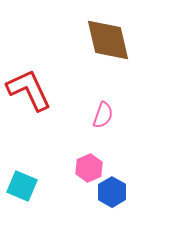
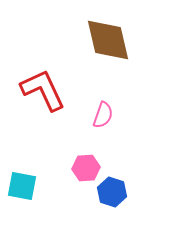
red L-shape: moved 14 px right
pink hexagon: moved 3 px left; rotated 20 degrees clockwise
cyan square: rotated 12 degrees counterclockwise
blue hexagon: rotated 12 degrees counterclockwise
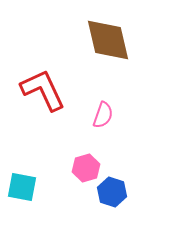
pink hexagon: rotated 12 degrees counterclockwise
cyan square: moved 1 px down
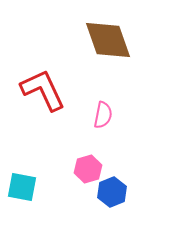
brown diamond: rotated 6 degrees counterclockwise
pink semicircle: rotated 8 degrees counterclockwise
pink hexagon: moved 2 px right, 1 px down
blue hexagon: rotated 20 degrees clockwise
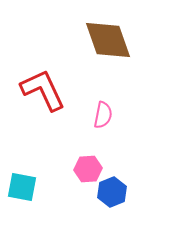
pink hexagon: rotated 12 degrees clockwise
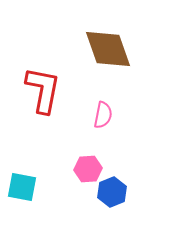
brown diamond: moved 9 px down
red L-shape: rotated 36 degrees clockwise
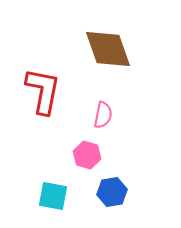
red L-shape: moved 1 px down
pink hexagon: moved 1 px left, 14 px up; rotated 20 degrees clockwise
cyan square: moved 31 px right, 9 px down
blue hexagon: rotated 12 degrees clockwise
